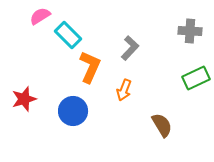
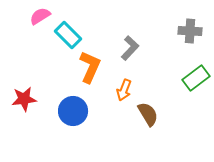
green rectangle: rotated 12 degrees counterclockwise
red star: rotated 10 degrees clockwise
brown semicircle: moved 14 px left, 11 px up
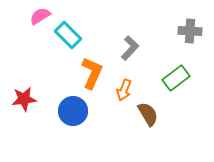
orange L-shape: moved 2 px right, 6 px down
green rectangle: moved 20 px left
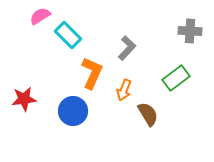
gray L-shape: moved 3 px left
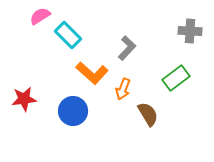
orange L-shape: rotated 108 degrees clockwise
orange arrow: moved 1 px left, 1 px up
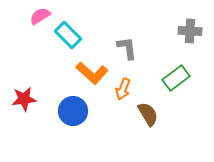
gray L-shape: rotated 50 degrees counterclockwise
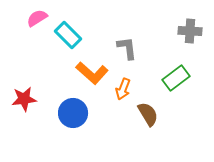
pink semicircle: moved 3 px left, 2 px down
blue circle: moved 2 px down
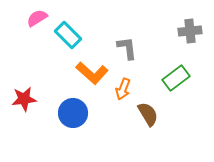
gray cross: rotated 10 degrees counterclockwise
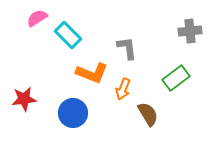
orange L-shape: rotated 20 degrees counterclockwise
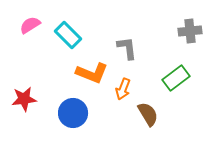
pink semicircle: moved 7 px left, 7 px down
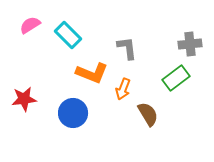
gray cross: moved 13 px down
